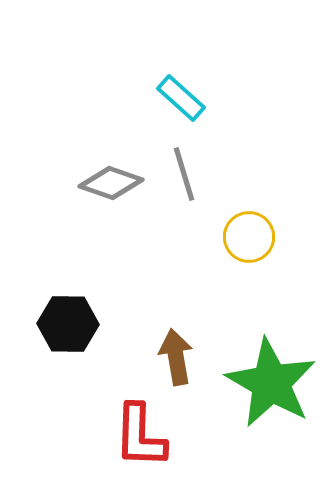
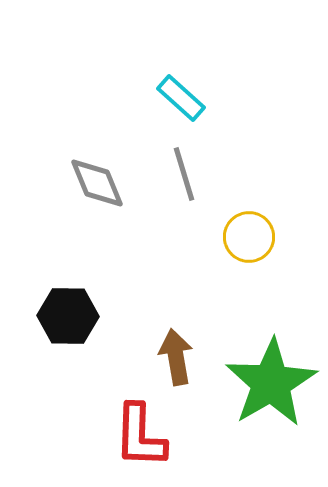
gray diamond: moved 14 px left; rotated 48 degrees clockwise
black hexagon: moved 8 px up
green star: rotated 12 degrees clockwise
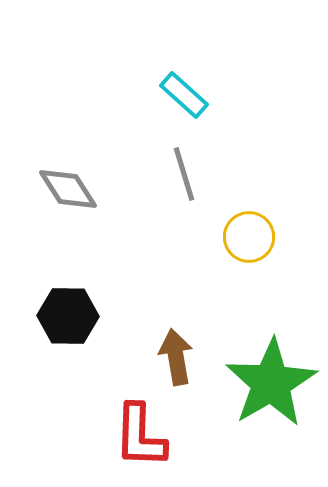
cyan rectangle: moved 3 px right, 3 px up
gray diamond: moved 29 px left, 6 px down; rotated 10 degrees counterclockwise
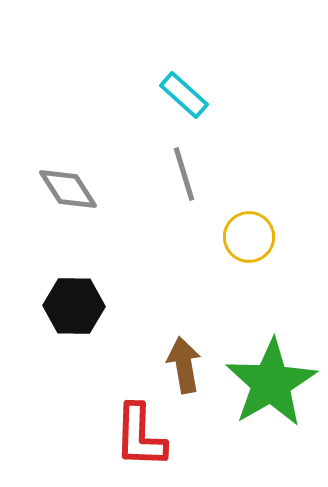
black hexagon: moved 6 px right, 10 px up
brown arrow: moved 8 px right, 8 px down
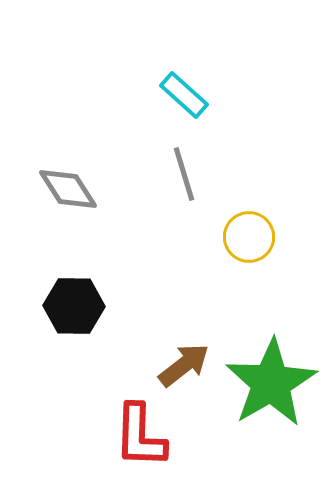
brown arrow: rotated 62 degrees clockwise
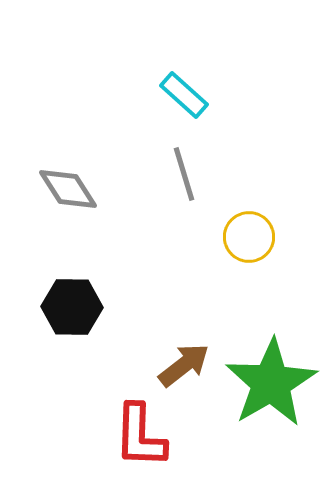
black hexagon: moved 2 px left, 1 px down
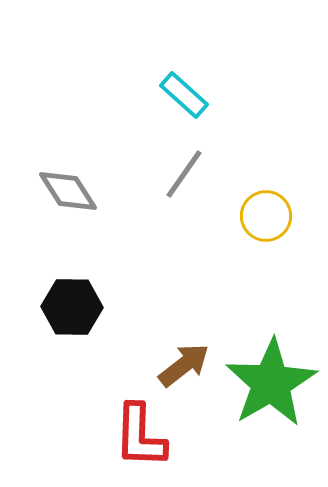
gray line: rotated 52 degrees clockwise
gray diamond: moved 2 px down
yellow circle: moved 17 px right, 21 px up
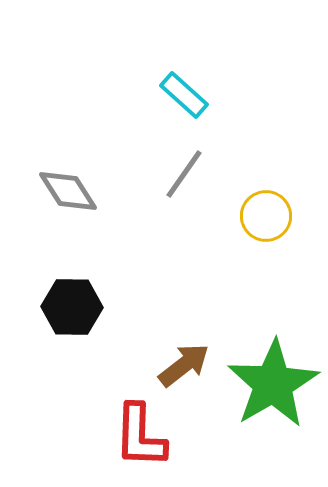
green star: moved 2 px right, 1 px down
